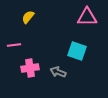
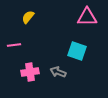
pink cross: moved 4 px down
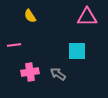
yellow semicircle: moved 2 px right, 1 px up; rotated 72 degrees counterclockwise
cyan square: rotated 18 degrees counterclockwise
gray arrow: moved 2 px down; rotated 14 degrees clockwise
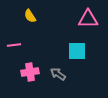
pink triangle: moved 1 px right, 2 px down
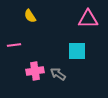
pink cross: moved 5 px right, 1 px up
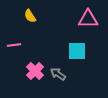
pink cross: rotated 36 degrees counterclockwise
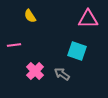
cyan square: rotated 18 degrees clockwise
gray arrow: moved 4 px right
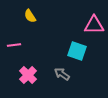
pink triangle: moved 6 px right, 6 px down
pink cross: moved 7 px left, 4 px down
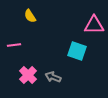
gray arrow: moved 9 px left, 3 px down; rotated 14 degrees counterclockwise
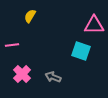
yellow semicircle: rotated 64 degrees clockwise
pink line: moved 2 px left
cyan square: moved 4 px right
pink cross: moved 6 px left, 1 px up
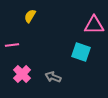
cyan square: moved 1 px down
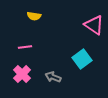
yellow semicircle: moved 4 px right; rotated 112 degrees counterclockwise
pink triangle: rotated 35 degrees clockwise
pink line: moved 13 px right, 2 px down
cyan square: moved 1 px right, 7 px down; rotated 36 degrees clockwise
